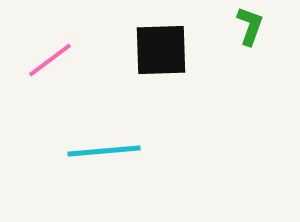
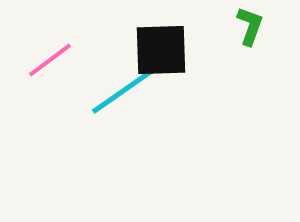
cyan line: moved 19 px right, 60 px up; rotated 30 degrees counterclockwise
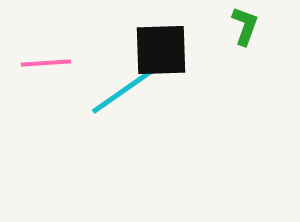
green L-shape: moved 5 px left
pink line: moved 4 px left, 3 px down; rotated 33 degrees clockwise
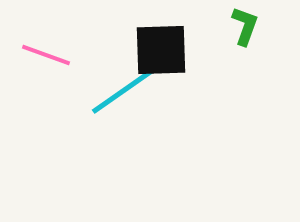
pink line: moved 8 px up; rotated 24 degrees clockwise
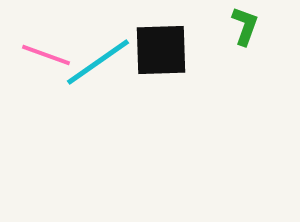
cyan line: moved 25 px left, 29 px up
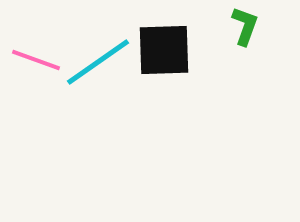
black square: moved 3 px right
pink line: moved 10 px left, 5 px down
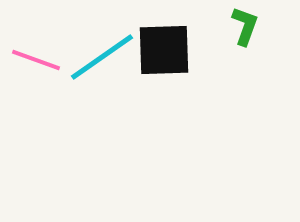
cyan line: moved 4 px right, 5 px up
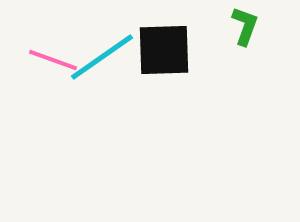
pink line: moved 17 px right
